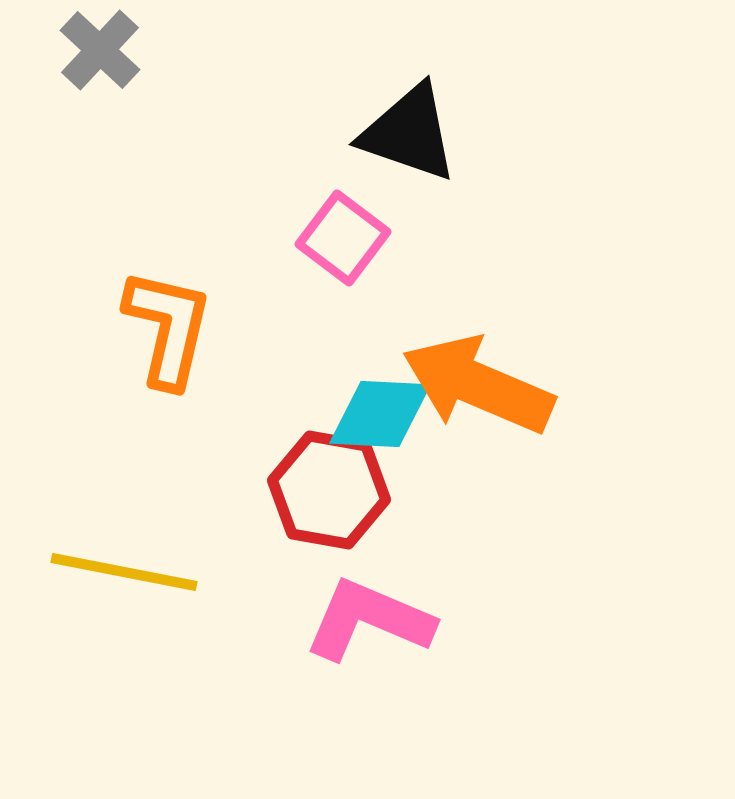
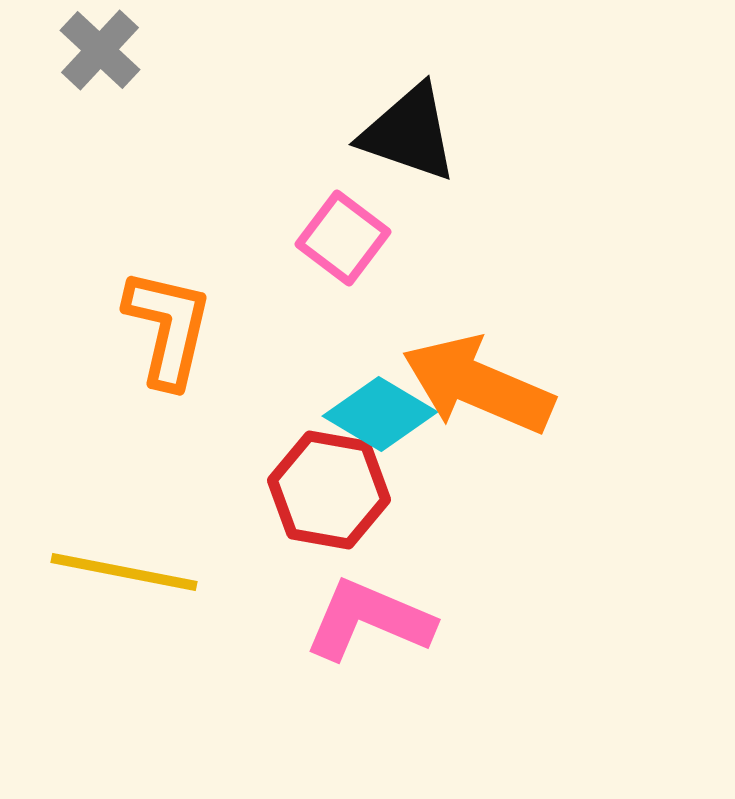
cyan diamond: rotated 28 degrees clockwise
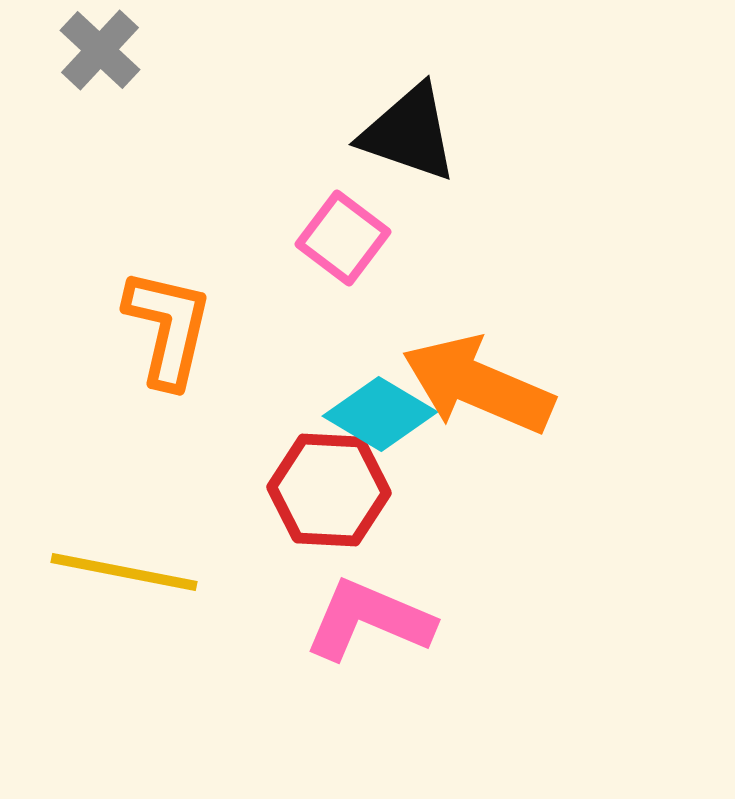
red hexagon: rotated 7 degrees counterclockwise
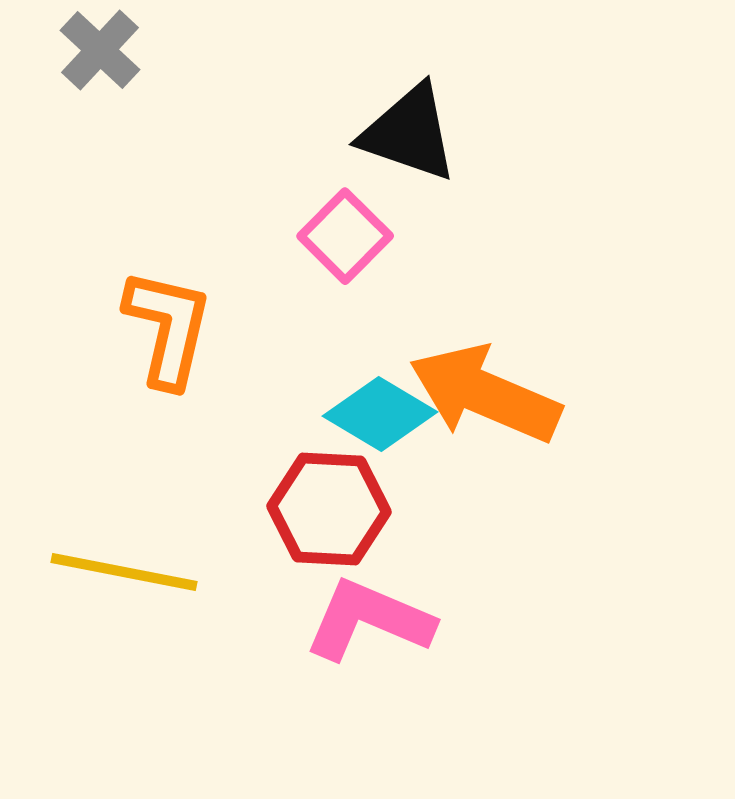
pink square: moved 2 px right, 2 px up; rotated 8 degrees clockwise
orange arrow: moved 7 px right, 9 px down
red hexagon: moved 19 px down
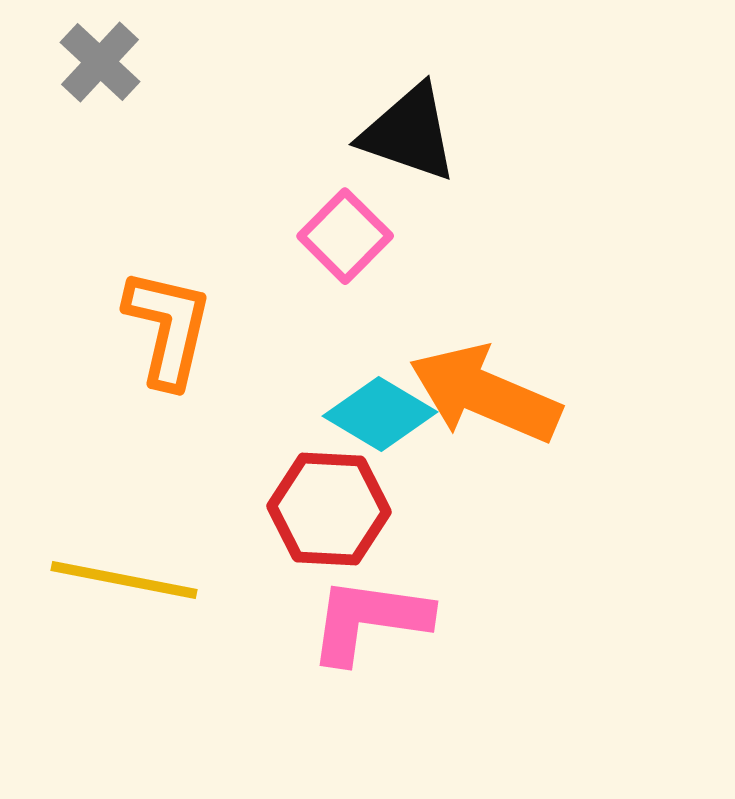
gray cross: moved 12 px down
yellow line: moved 8 px down
pink L-shape: rotated 15 degrees counterclockwise
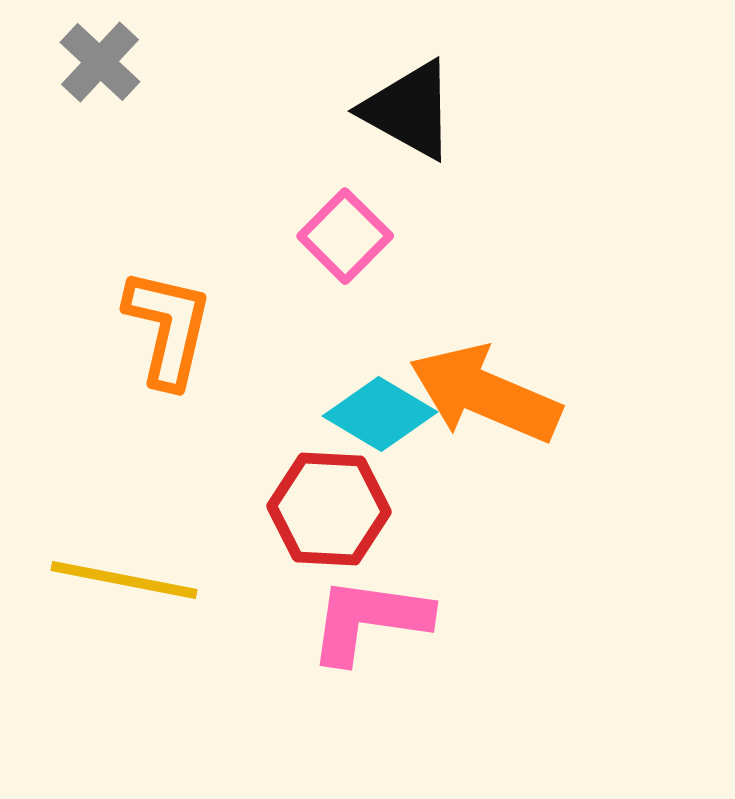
black triangle: moved 23 px up; rotated 10 degrees clockwise
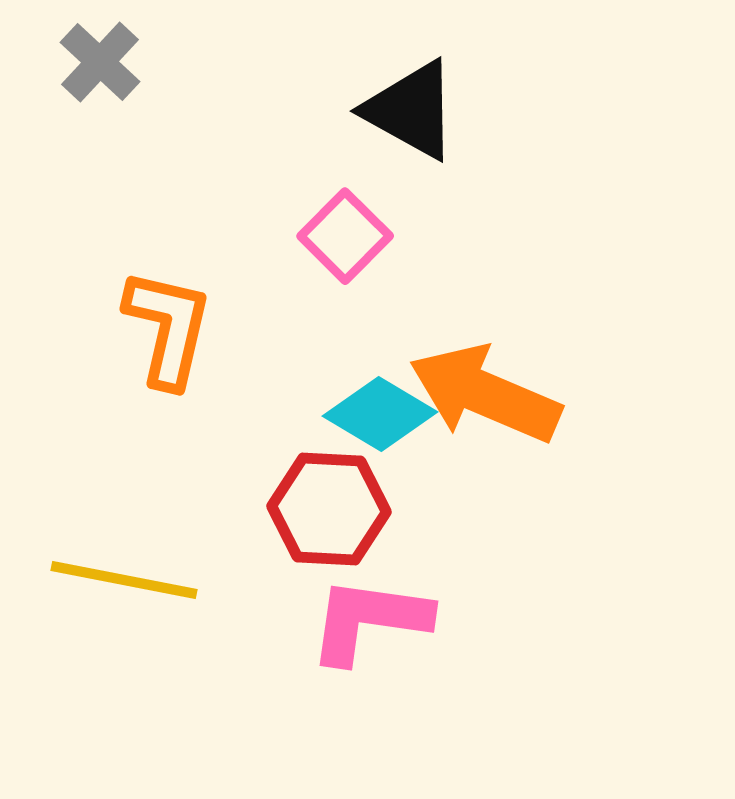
black triangle: moved 2 px right
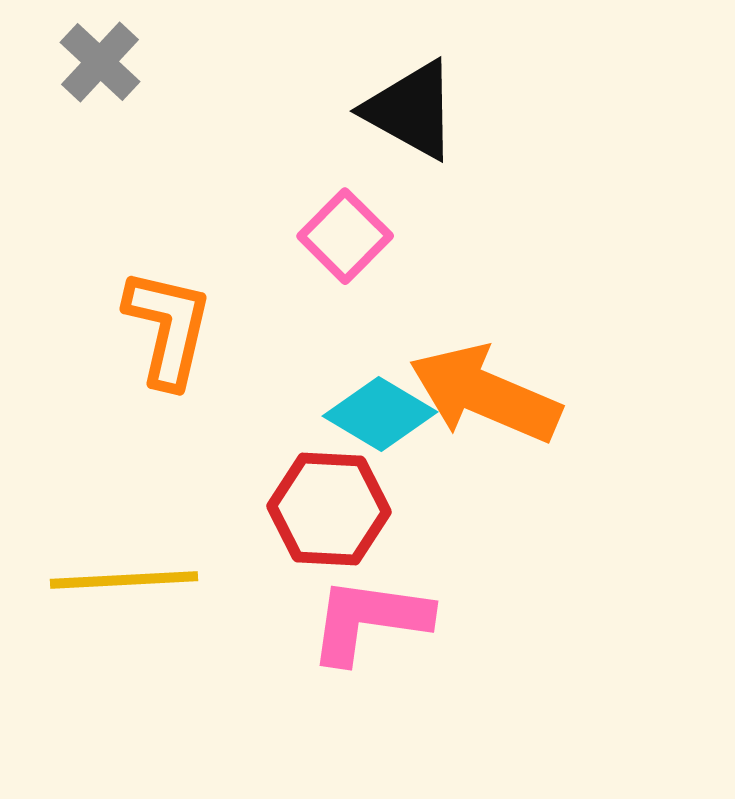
yellow line: rotated 14 degrees counterclockwise
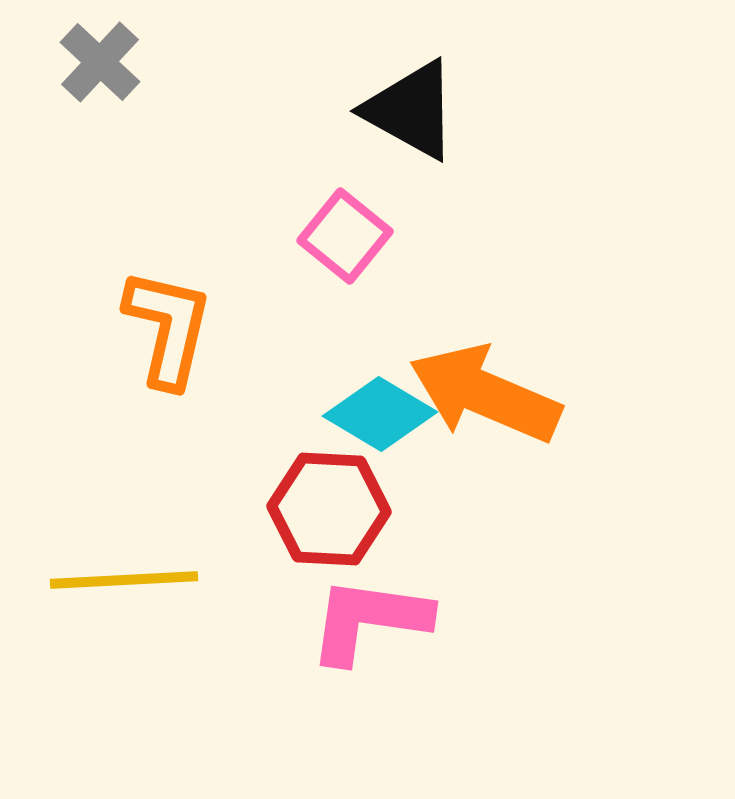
pink square: rotated 6 degrees counterclockwise
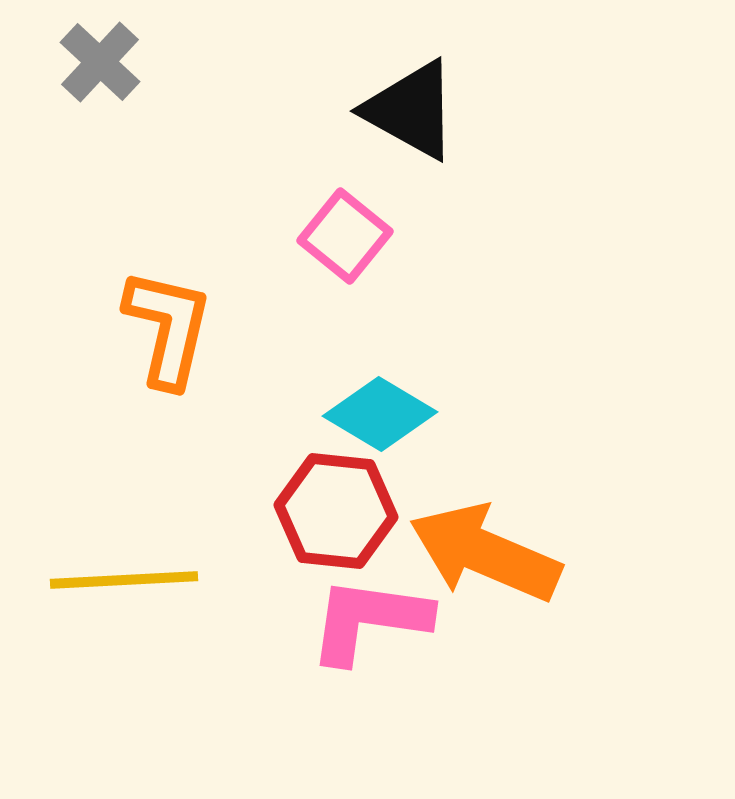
orange arrow: moved 159 px down
red hexagon: moved 7 px right, 2 px down; rotated 3 degrees clockwise
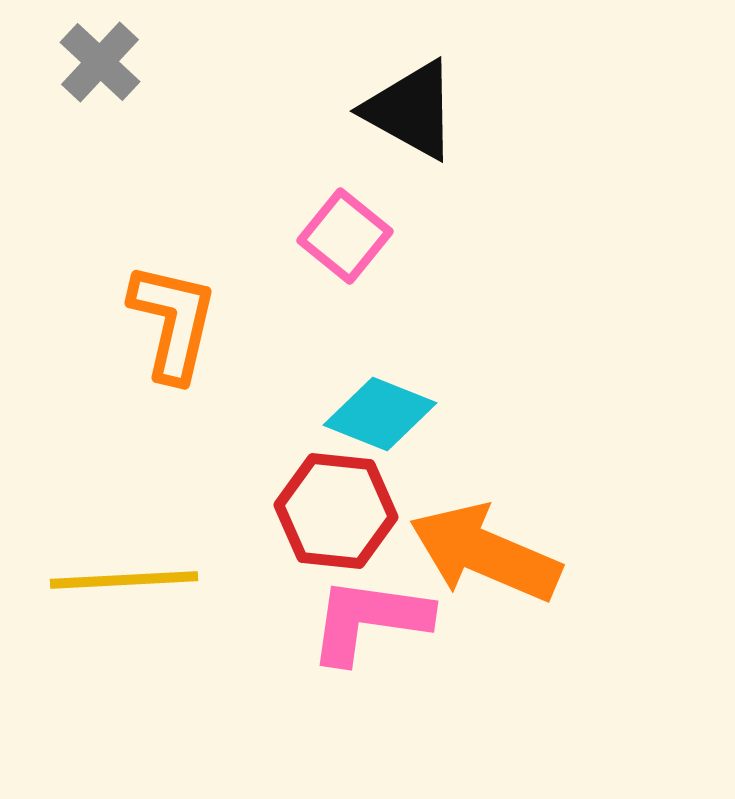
orange L-shape: moved 5 px right, 6 px up
cyan diamond: rotated 9 degrees counterclockwise
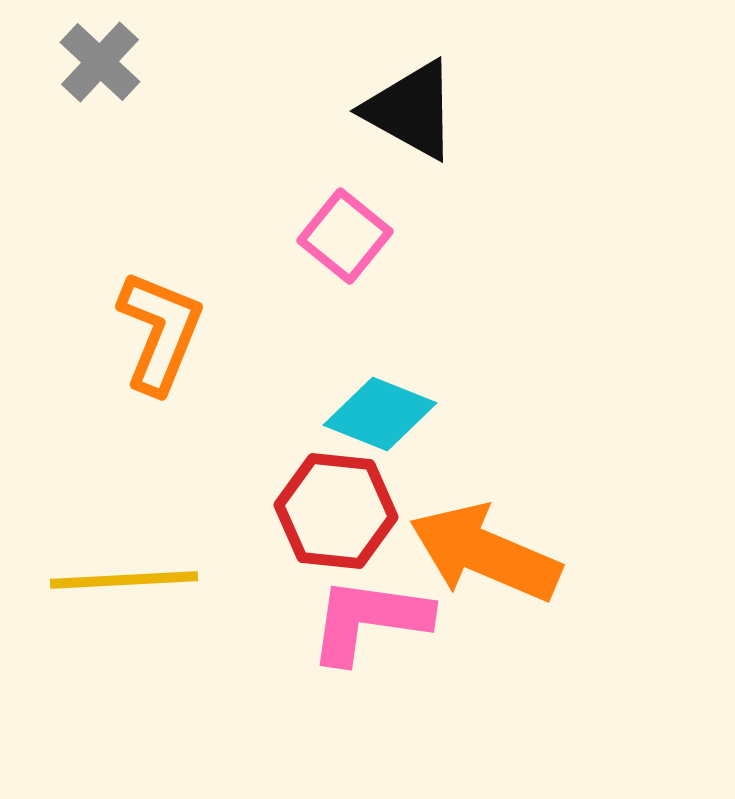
orange L-shape: moved 13 px left, 10 px down; rotated 9 degrees clockwise
